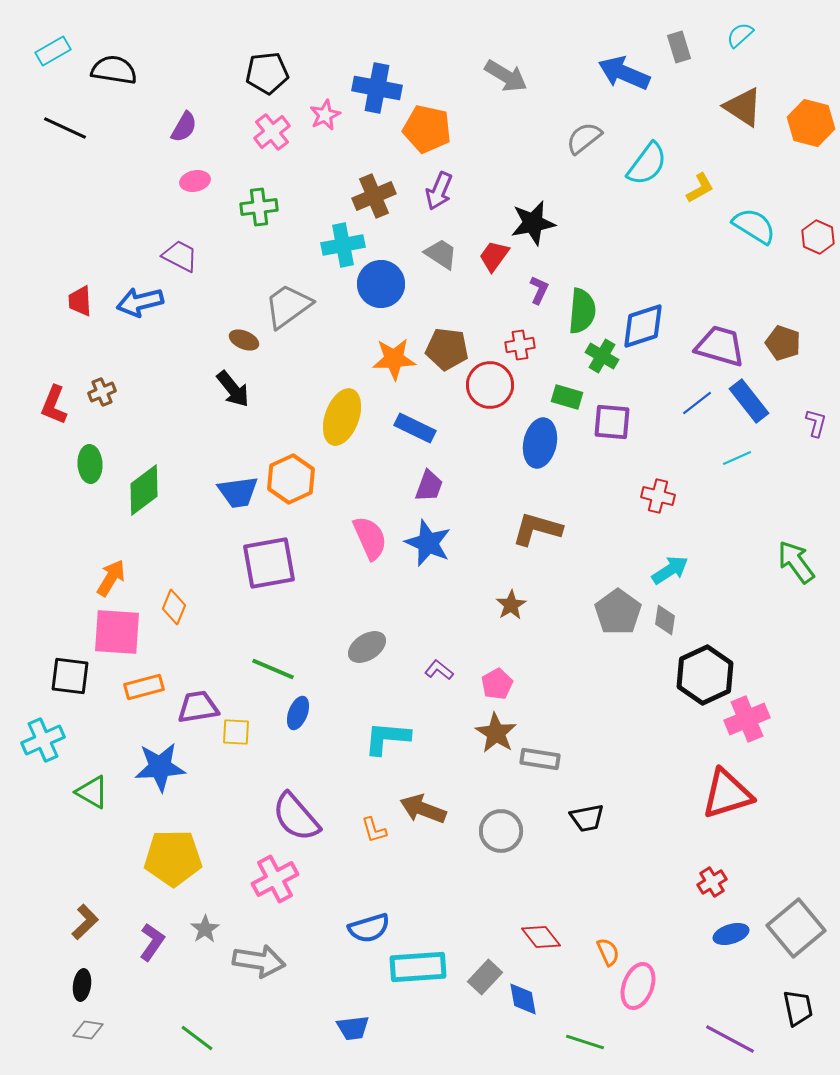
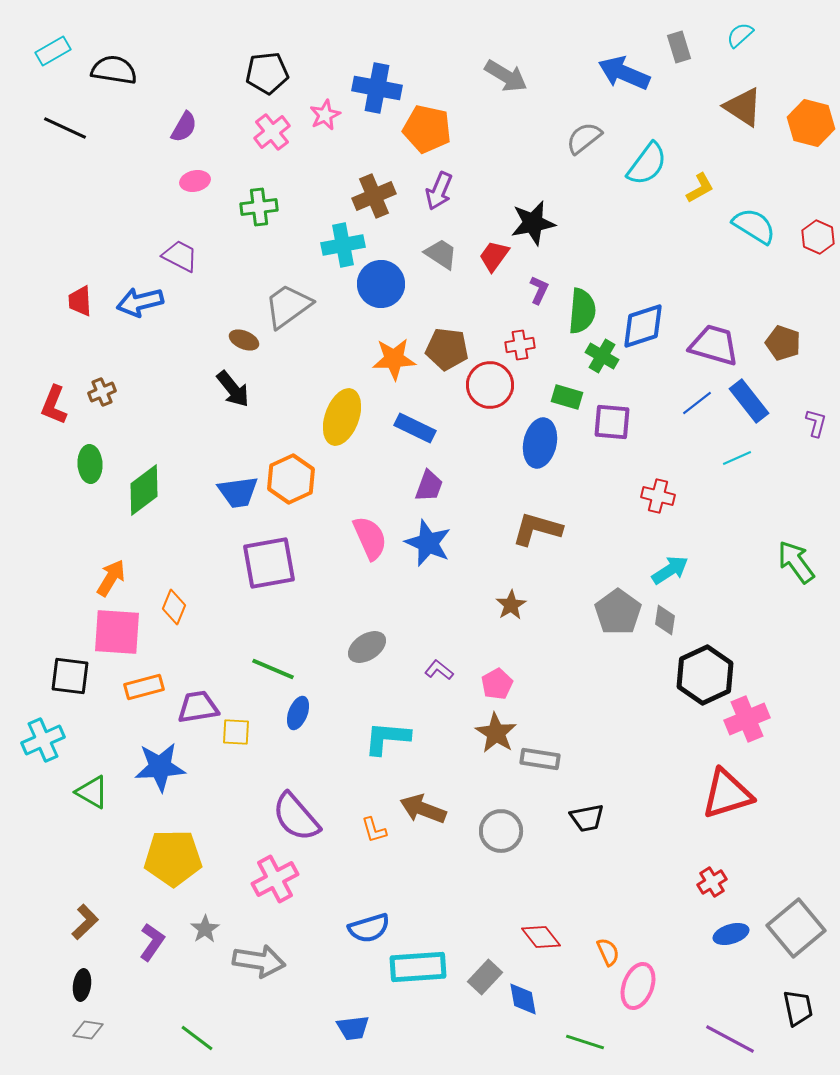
purple trapezoid at (720, 346): moved 6 px left, 1 px up
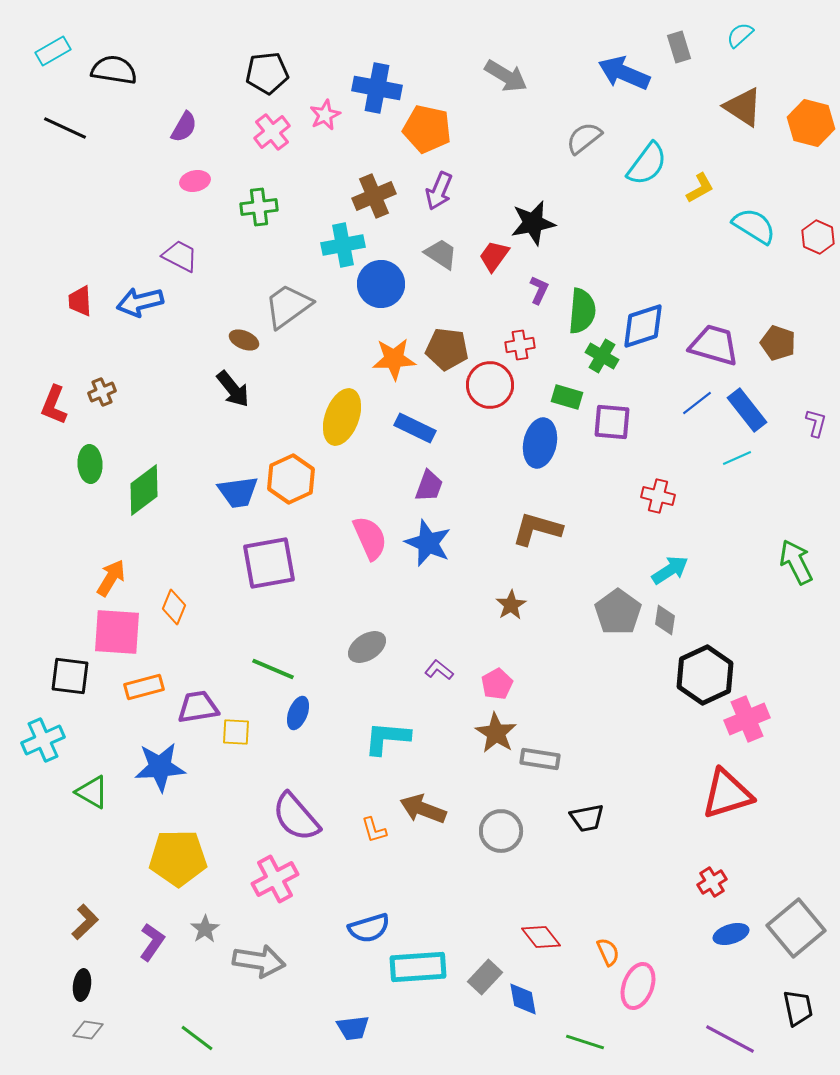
brown pentagon at (783, 343): moved 5 px left
blue rectangle at (749, 401): moved 2 px left, 9 px down
green arrow at (796, 562): rotated 9 degrees clockwise
yellow pentagon at (173, 858): moved 5 px right
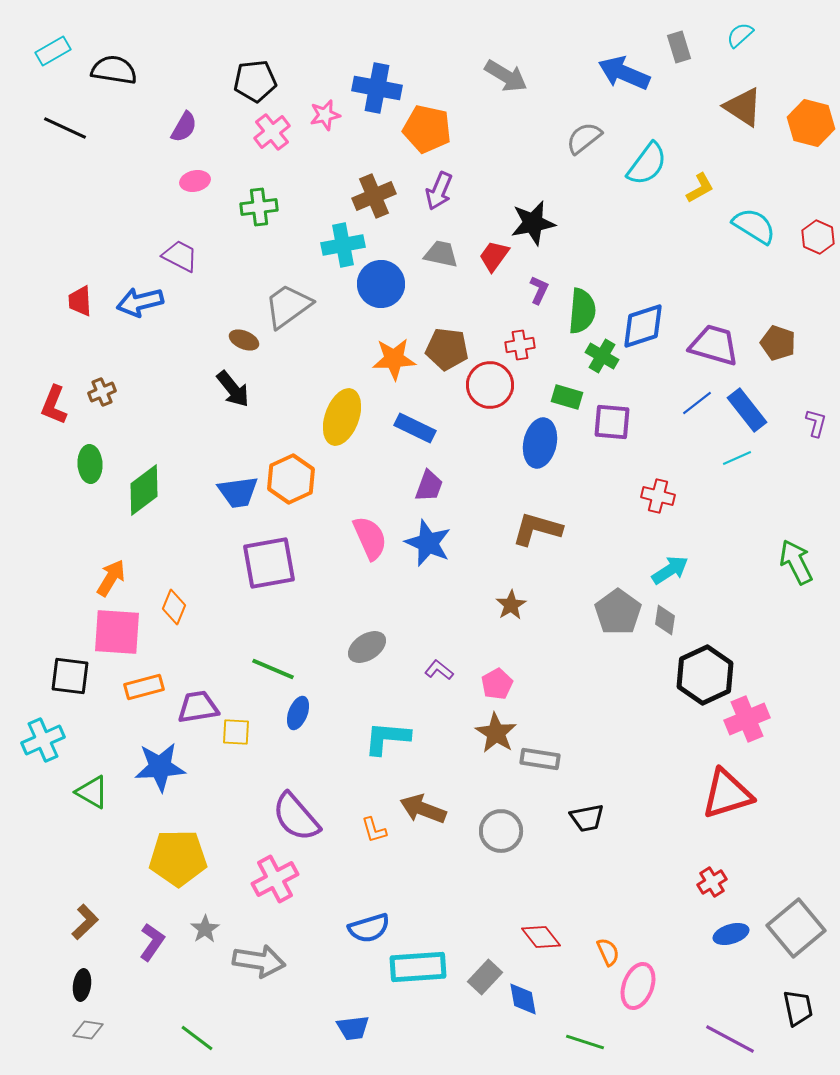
black pentagon at (267, 73): moved 12 px left, 8 px down
pink star at (325, 115): rotated 12 degrees clockwise
gray trapezoid at (441, 254): rotated 21 degrees counterclockwise
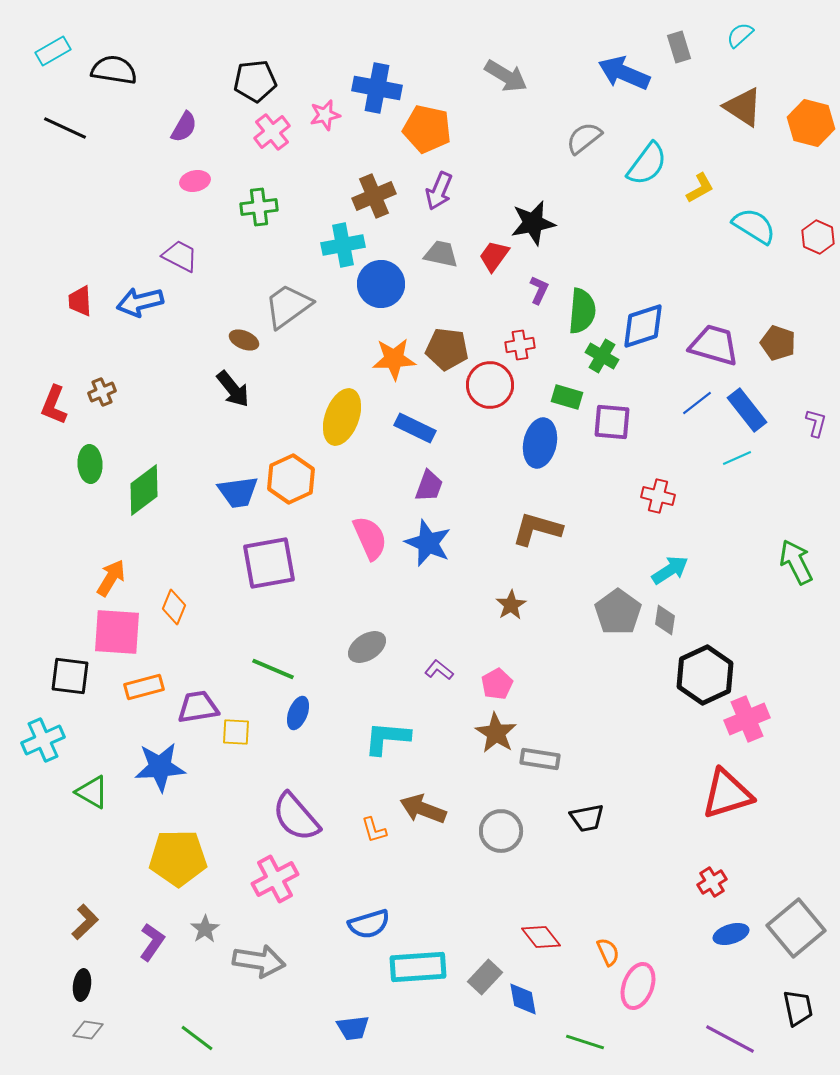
blue semicircle at (369, 928): moved 4 px up
